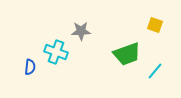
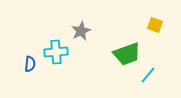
gray star: rotated 24 degrees counterclockwise
cyan cross: rotated 25 degrees counterclockwise
blue semicircle: moved 3 px up
cyan line: moved 7 px left, 4 px down
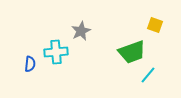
green trapezoid: moved 5 px right, 2 px up
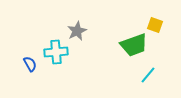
gray star: moved 4 px left
green trapezoid: moved 2 px right, 7 px up
blue semicircle: rotated 35 degrees counterclockwise
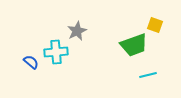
blue semicircle: moved 1 px right, 2 px up; rotated 21 degrees counterclockwise
cyan line: rotated 36 degrees clockwise
